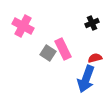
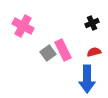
pink rectangle: moved 1 px down
gray square: rotated 21 degrees clockwise
red semicircle: moved 1 px left, 6 px up
blue arrow: moved 1 px right; rotated 20 degrees counterclockwise
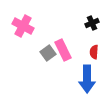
red semicircle: rotated 72 degrees counterclockwise
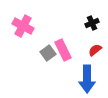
red semicircle: moved 1 px right, 2 px up; rotated 48 degrees clockwise
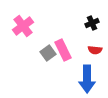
pink cross: rotated 25 degrees clockwise
red semicircle: rotated 136 degrees counterclockwise
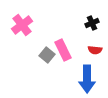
pink cross: moved 1 px left, 1 px up
gray square: moved 1 px left, 2 px down; rotated 14 degrees counterclockwise
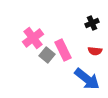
pink cross: moved 11 px right, 13 px down
red semicircle: moved 1 px down
blue arrow: rotated 52 degrees counterclockwise
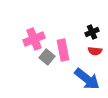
black cross: moved 9 px down
pink cross: moved 1 px right, 1 px down; rotated 15 degrees clockwise
pink rectangle: rotated 15 degrees clockwise
gray square: moved 2 px down
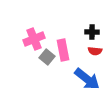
black cross: rotated 24 degrees clockwise
